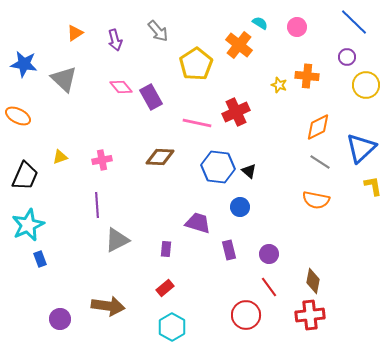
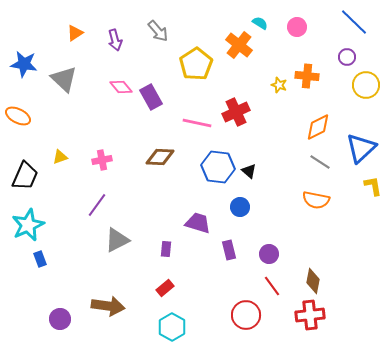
purple line at (97, 205): rotated 40 degrees clockwise
red line at (269, 287): moved 3 px right, 1 px up
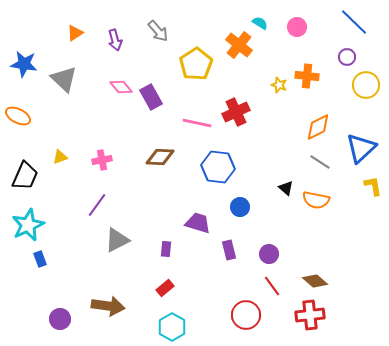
black triangle at (249, 171): moved 37 px right, 17 px down
brown diamond at (313, 281): moved 2 px right; rotated 60 degrees counterclockwise
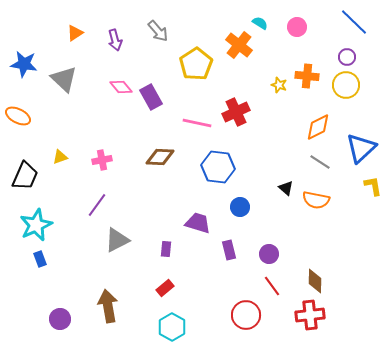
yellow circle at (366, 85): moved 20 px left
cyan star at (28, 225): moved 8 px right
brown diamond at (315, 281): rotated 50 degrees clockwise
brown arrow at (108, 306): rotated 108 degrees counterclockwise
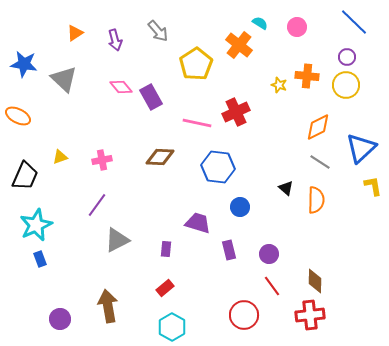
orange semicircle at (316, 200): rotated 100 degrees counterclockwise
red circle at (246, 315): moved 2 px left
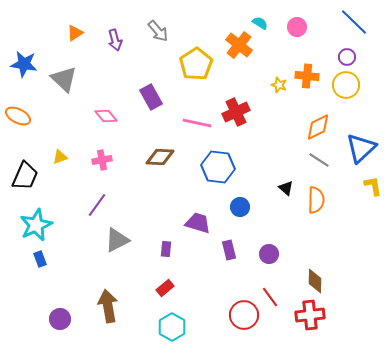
pink diamond at (121, 87): moved 15 px left, 29 px down
gray line at (320, 162): moved 1 px left, 2 px up
red line at (272, 286): moved 2 px left, 11 px down
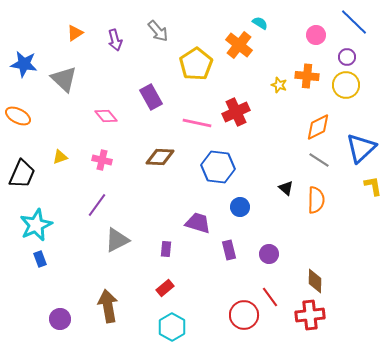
pink circle at (297, 27): moved 19 px right, 8 px down
pink cross at (102, 160): rotated 24 degrees clockwise
black trapezoid at (25, 176): moved 3 px left, 2 px up
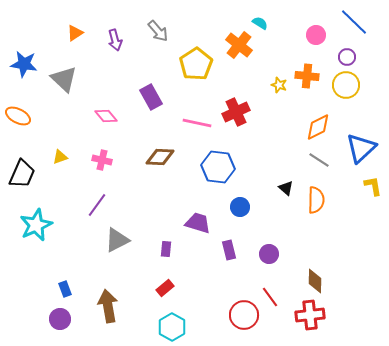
blue rectangle at (40, 259): moved 25 px right, 30 px down
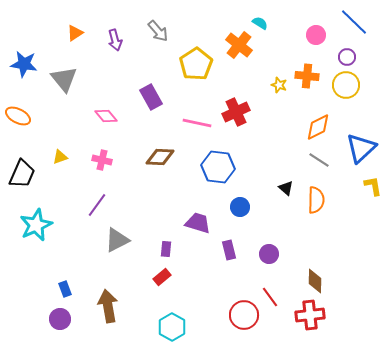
gray triangle at (64, 79): rotated 8 degrees clockwise
red rectangle at (165, 288): moved 3 px left, 11 px up
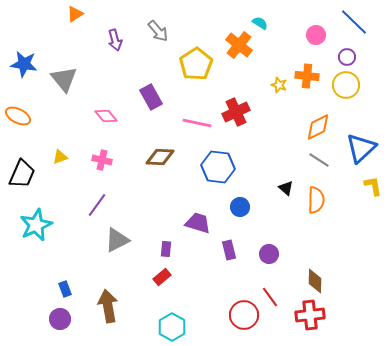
orange triangle at (75, 33): moved 19 px up
